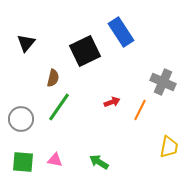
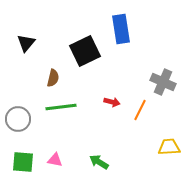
blue rectangle: moved 3 px up; rotated 24 degrees clockwise
red arrow: rotated 35 degrees clockwise
green line: moved 2 px right; rotated 48 degrees clockwise
gray circle: moved 3 px left
yellow trapezoid: rotated 105 degrees counterclockwise
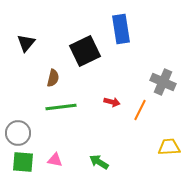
gray circle: moved 14 px down
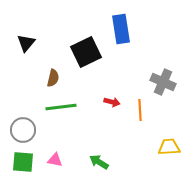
black square: moved 1 px right, 1 px down
orange line: rotated 30 degrees counterclockwise
gray circle: moved 5 px right, 3 px up
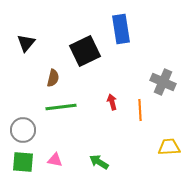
black square: moved 1 px left, 1 px up
red arrow: rotated 119 degrees counterclockwise
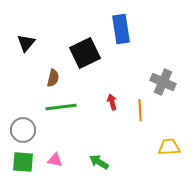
black square: moved 2 px down
